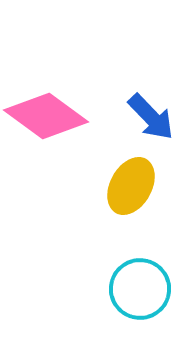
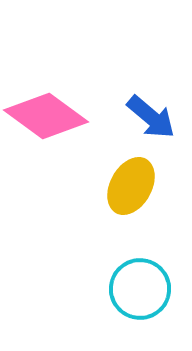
blue arrow: rotated 6 degrees counterclockwise
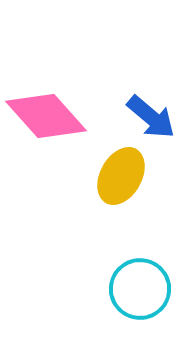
pink diamond: rotated 12 degrees clockwise
yellow ellipse: moved 10 px left, 10 px up
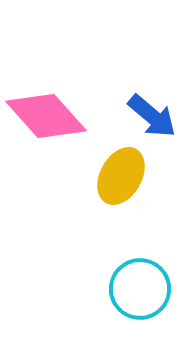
blue arrow: moved 1 px right, 1 px up
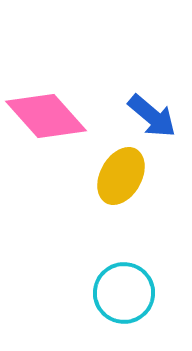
cyan circle: moved 16 px left, 4 px down
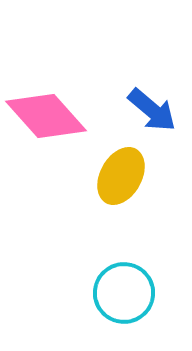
blue arrow: moved 6 px up
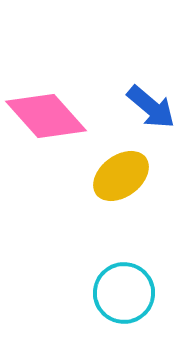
blue arrow: moved 1 px left, 3 px up
yellow ellipse: rotated 24 degrees clockwise
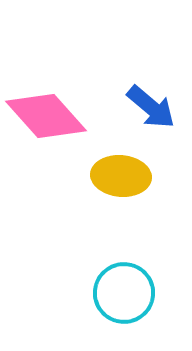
yellow ellipse: rotated 42 degrees clockwise
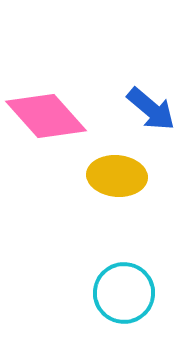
blue arrow: moved 2 px down
yellow ellipse: moved 4 px left
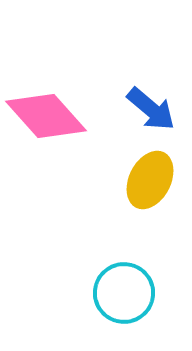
yellow ellipse: moved 33 px right, 4 px down; rotated 68 degrees counterclockwise
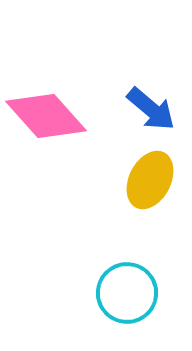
cyan circle: moved 3 px right
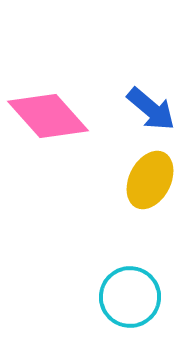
pink diamond: moved 2 px right
cyan circle: moved 3 px right, 4 px down
